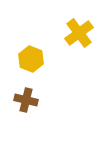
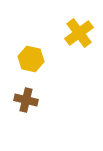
yellow hexagon: rotated 10 degrees counterclockwise
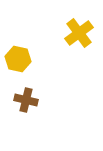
yellow hexagon: moved 13 px left
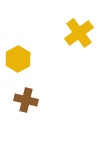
yellow hexagon: rotated 20 degrees clockwise
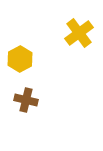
yellow hexagon: moved 2 px right
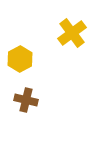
yellow cross: moved 7 px left
